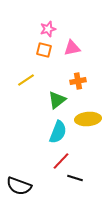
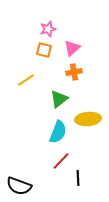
pink triangle: rotated 30 degrees counterclockwise
orange cross: moved 4 px left, 9 px up
green triangle: moved 2 px right, 1 px up
black line: moved 3 px right; rotated 70 degrees clockwise
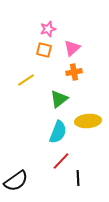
yellow ellipse: moved 2 px down
black semicircle: moved 3 px left, 5 px up; rotated 55 degrees counterclockwise
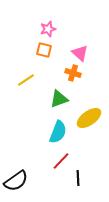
pink triangle: moved 8 px right, 5 px down; rotated 36 degrees counterclockwise
orange cross: moved 1 px left, 1 px down; rotated 28 degrees clockwise
green triangle: rotated 18 degrees clockwise
yellow ellipse: moved 1 px right, 3 px up; rotated 30 degrees counterclockwise
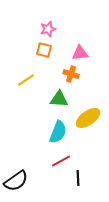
pink triangle: rotated 48 degrees counterclockwise
orange cross: moved 2 px left, 1 px down
green triangle: rotated 24 degrees clockwise
yellow ellipse: moved 1 px left
red line: rotated 18 degrees clockwise
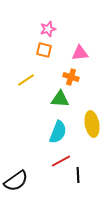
orange cross: moved 3 px down
green triangle: moved 1 px right
yellow ellipse: moved 4 px right, 6 px down; rotated 65 degrees counterclockwise
black line: moved 3 px up
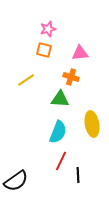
red line: rotated 36 degrees counterclockwise
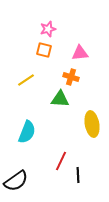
cyan semicircle: moved 31 px left
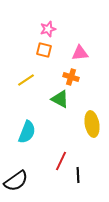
green triangle: rotated 24 degrees clockwise
